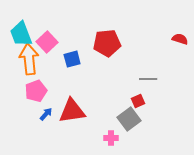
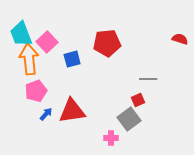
red square: moved 1 px up
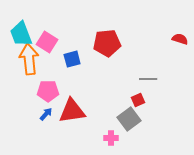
pink square: rotated 15 degrees counterclockwise
pink pentagon: moved 12 px right; rotated 20 degrees clockwise
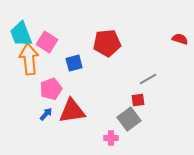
blue square: moved 2 px right, 4 px down
gray line: rotated 30 degrees counterclockwise
pink pentagon: moved 3 px right, 2 px up; rotated 20 degrees counterclockwise
red square: rotated 16 degrees clockwise
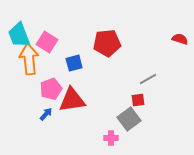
cyan trapezoid: moved 2 px left, 1 px down
red triangle: moved 11 px up
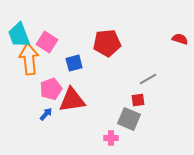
gray square: rotated 30 degrees counterclockwise
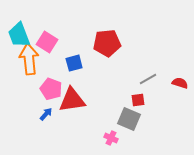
red semicircle: moved 44 px down
pink pentagon: rotated 30 degrees counterclockwise
pink cross: rotated 24 degrees clockwise
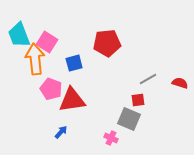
orange arrow: moved 6 px right
blue arrow: moved 15 px right, 18 px down
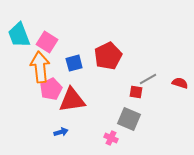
red pentagon: moved 1 px right, 13 px down; rotated 20 degrees counterclockwise
orange arrow: moved 5 px right, 8 px down
pink pentagon: rotated 25 degrees clockwise
red square: moved 2 px left, 8 px up; rotated 16 degrees clockwise
blue arrow: rotated 32 degrees clockwise
